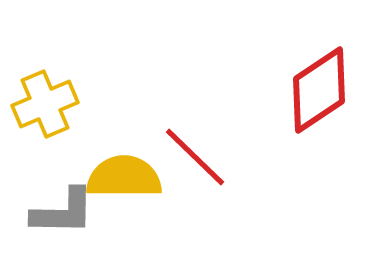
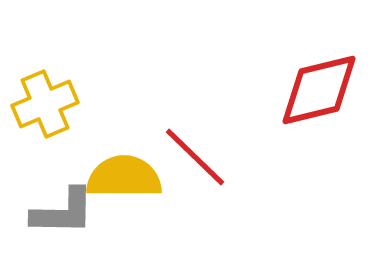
red diamond: rotated 20 degrees clockwise
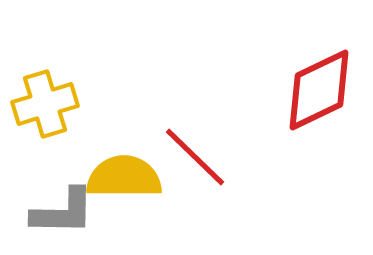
red diamond: rotated 12 degrees counterclockwise
yellow cross: rotated 6 degrees clockwise
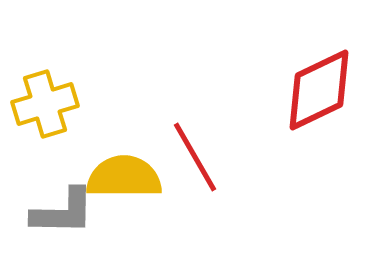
red line: rotated 16 degrees clockwise
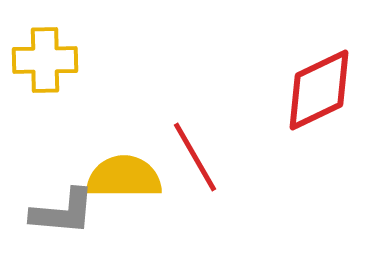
yellow cross: moved 44 px up; rotated 16 degrees clockwise
gray L-shape: rotated 4 degrees clockwise
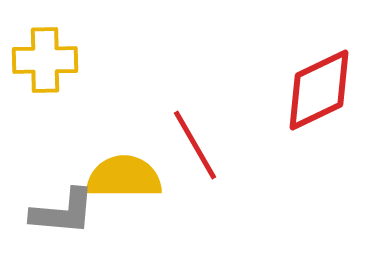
red line: moved 12 px up
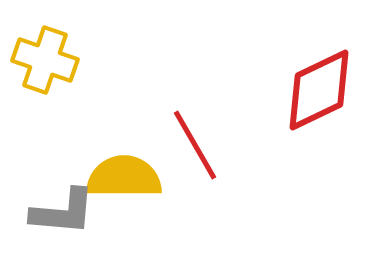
yellow cross: rotated 20 degrees clockwise
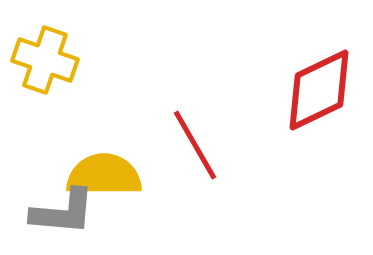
yellow semicircle: moved 20 px left, 2 px up
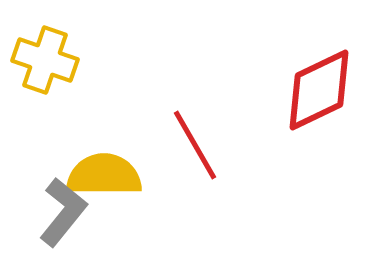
gray L-shape: rotated 56 degrees counterclockwise
